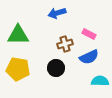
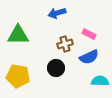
yellow pentagon: moved 7 px down
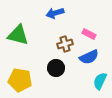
blue arrow: moved 2 px left
green triangle: rotated 15 degrees clockwise
yellow pentagon: moved 2 px right, 4 px down
cyan semicircle: rotated 66 degrees counterclockwise
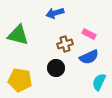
cyan semicircle: moved 1 px left, 1 px down
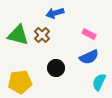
brown cross: moved 23 px left, 9 px up; rotated 28 degrees counterclockwise
yellow pentagon: moved 2 px down; rotated 15 degrees counterclockwise
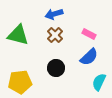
blue arrow: moved 1 px left, 1 px down
brown cross: moved 13 px right
blue semicircle: rotated 18 degrees counterclockwise
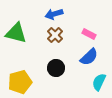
green triangle: moved 2 px left, 2 px up
yellow pentagon: rotated 10 degrees counterclockwise
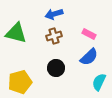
brown cross: moved 1 px left, 1 px down; rotated 28 degrees clockwise
